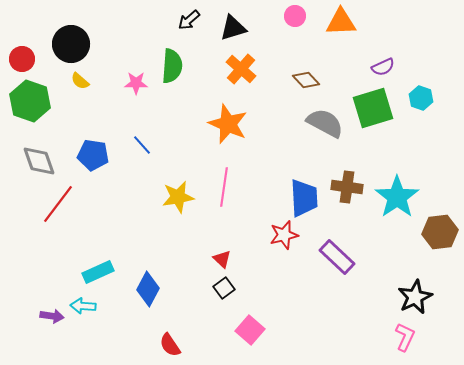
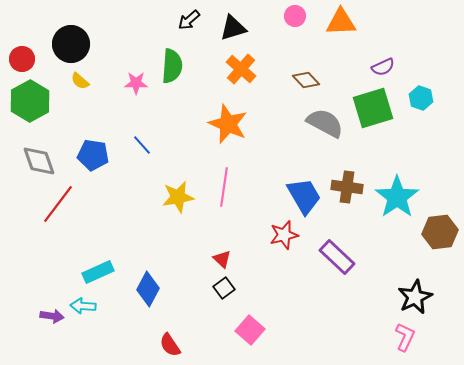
green hexagon: rotated 12 degrees clockwise
blue trapezoid: moved 2 px up; rotated 27 degrees counterclockwise
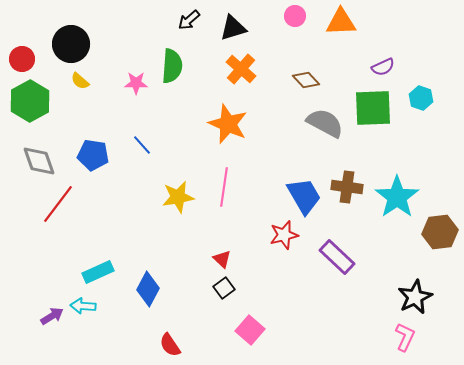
green square: rotated 15 degrees clockwise
purple arrow: rotated 40 degrees counterclockwise
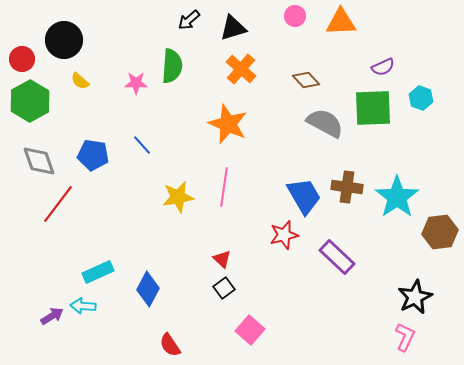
black circle: moved 7 px left, 4 px up
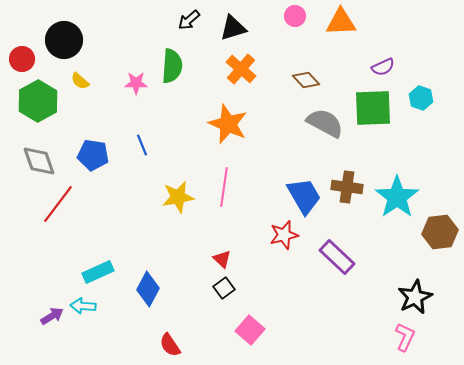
green hexagon: moved 8 px right
blue line: rotated 20 degrees clockwise
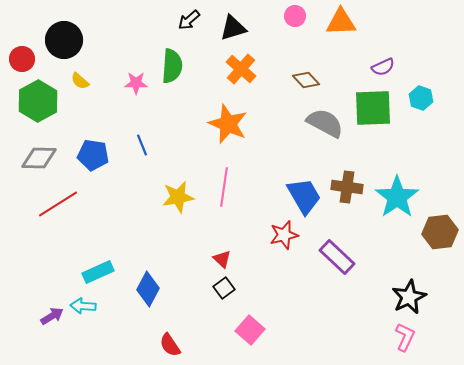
gray diamond: moved 3 px up; rotated 69 degrees counterclockwise
red line: rotated 21 degrees clockwise
black star: moved 6 px left
